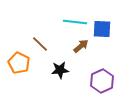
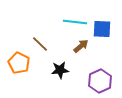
purple hexagon: moved 2 px left
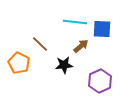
black star: moved 4 px right, 5 px up
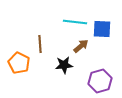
brown line: rotated 42 degrees clockwise
purple hexagon: rotated 10 degrees clockwise
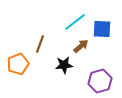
cyan line: rotated 45 degrees counterclockwise
brown line: rotated 24 degrees clockwise
orange pentagon: moved 1 px left, 1 px down; rotated 25 degrees clockwise
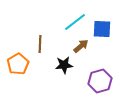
brown line: rotated 18 degrees counterclockwise
orange pentagon: rotated 10 degrees counterclockwise
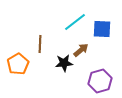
brown arrow: moved 4 px down
black star: moved 2 px up
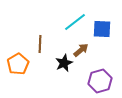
black star: rotated 18 degrees counterclockwise
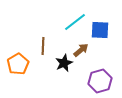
blue square: moved 2 px left, 1 px down
brown line: moved 3 px right, 2 px down
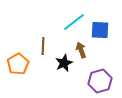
cyan line: moved 1 px left
brown arrow: rotated 70 degrees counterclockwise
